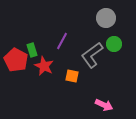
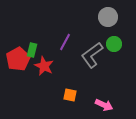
gray circle: moved 2 px right, 1 px up
purple line: moved 3 px right, 1 px down
green rectangle: rotated 32 degrees clockwise
red pentagon: moved 2 px right, 1 px up; rotated 15 degrees clockwise
orange square: moved 2 px left, 19 px down
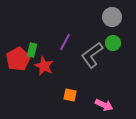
gray circle: moved 4 px right
green circle: moved 1 px left, 1 px up
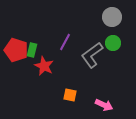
red pentagon: moved 2 px left, 9 px up; rotated 25 degrees counterclockwise
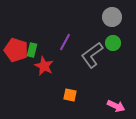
pink arrow: moved 12 px right, 1 px down
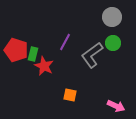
green rectangle: moved 1 px right, 4 px down
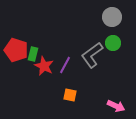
purple line: moved 23 px down
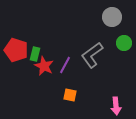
green circle: moved 11 px right
green rectangle: moved 2 px right
pink arrow: rotated 60 degrees clockwise
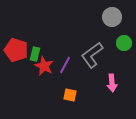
pink arrow: moved 4 px left, 23 px up
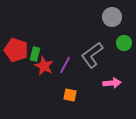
pink arrow: rotated 90 degrees counterclockwise
